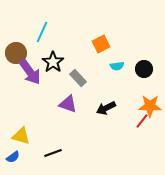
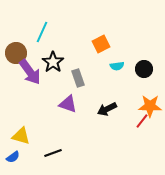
gray rectangle: rotated 24 degrees clockwise
black arrow: moved 1 px right, 1 px down
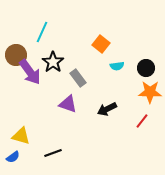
orange square: rotated 24 degrees counterclockwise
brown circle: moved 2 px down
black circle: moved 2 px right, 1 px up
gray rectangle: rotated 18 degrees counterclockwise
orange star: moved 14 px up
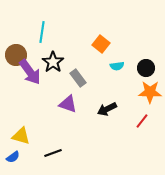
cyan line: rotated 15 degrees counterclockwise
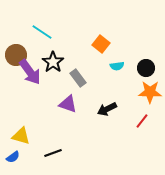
cyan line: rotated 65 degrees counterclockwise
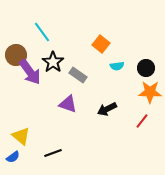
cyan line: rotated 20 degrees clockwise
gray rectangle: moved 3 px up; rotated 18 degrees counterclockwise
yellow triangle: rotated 24 degrees clockwise
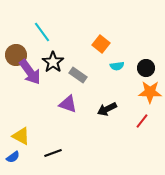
yellow triangle: rotated 12 degrees counterclockwise
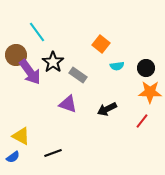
cyan line: moved 5 px left
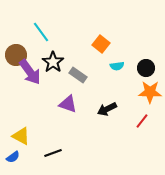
cyan line: moved 4 px right
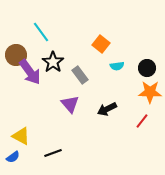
black circle: moved 1 px right
gray rectangle: moved 2 px right; rotated 18 degrees clockwise
purple triangle: moved 2 px right; rotated 30 degrees clockwise
